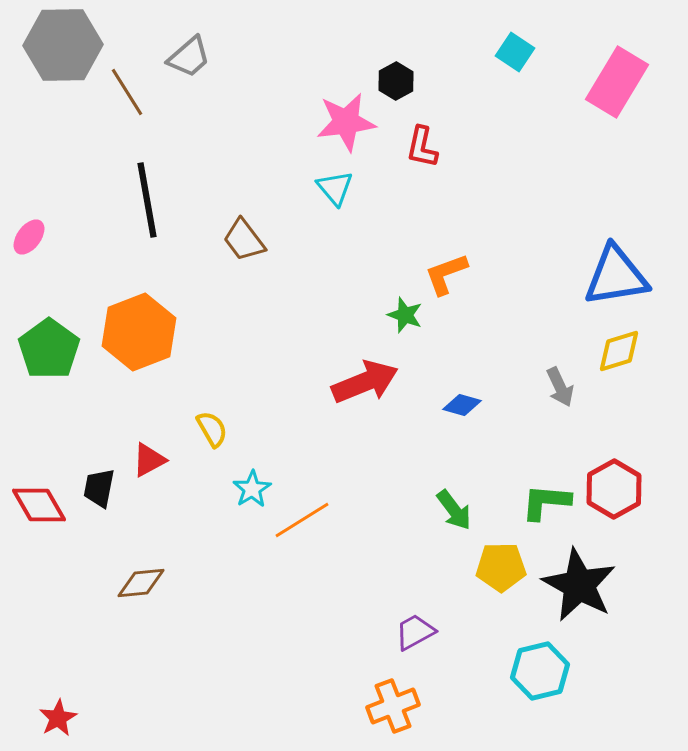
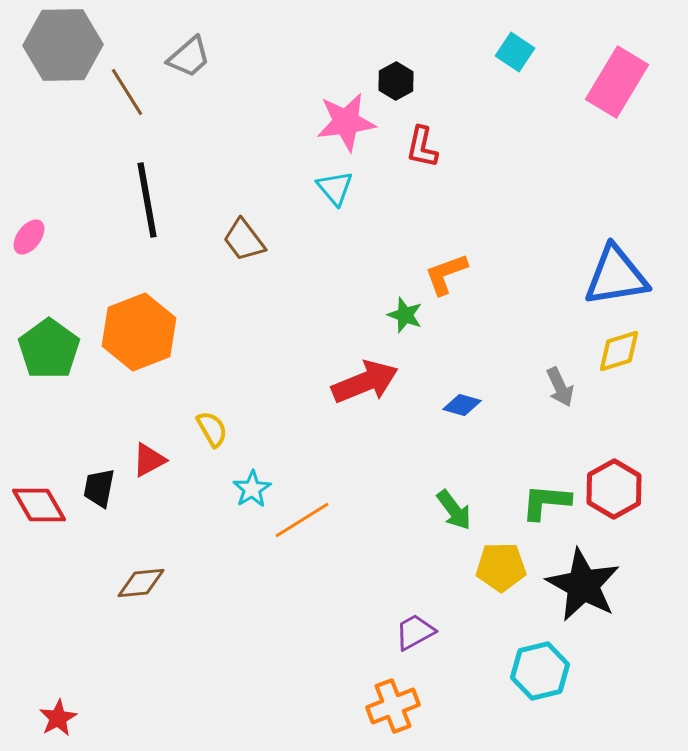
black star: moved 4 px right
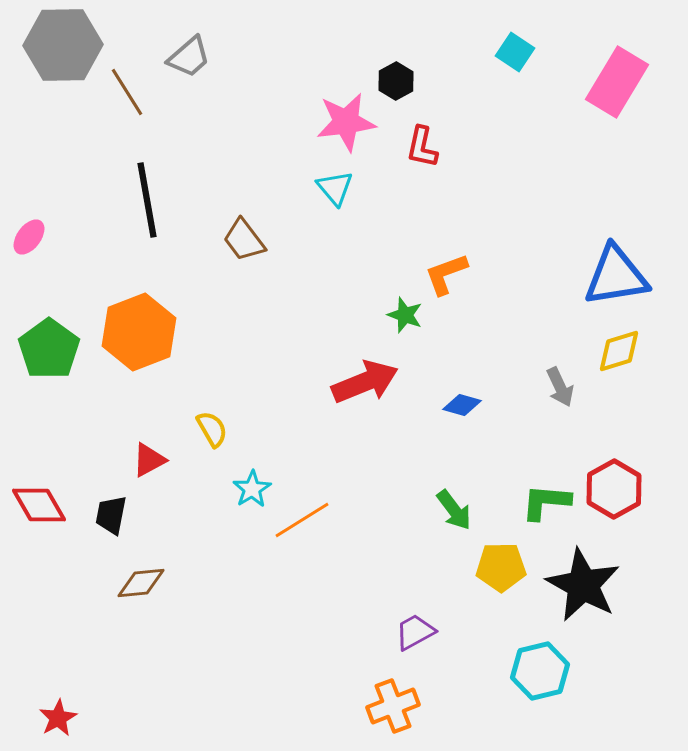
black trapezoid: moved 12 px right, 27 px down
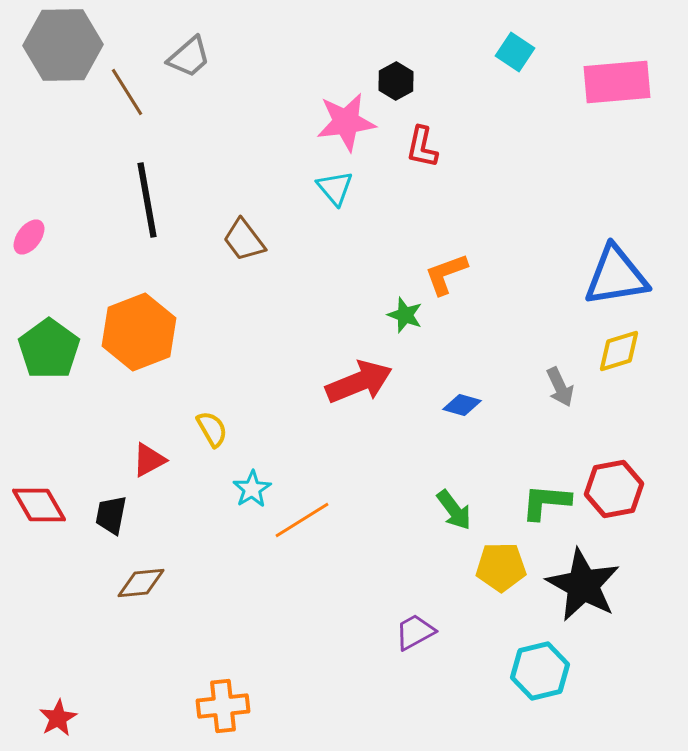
pink rectangle: rotated 54 degrees clockwise
red arrow: moved 6 px left
red hexagon: rotated 18 degrees clockwise
orange cross: moved 170 px left; rotated 15 degrees clockwise
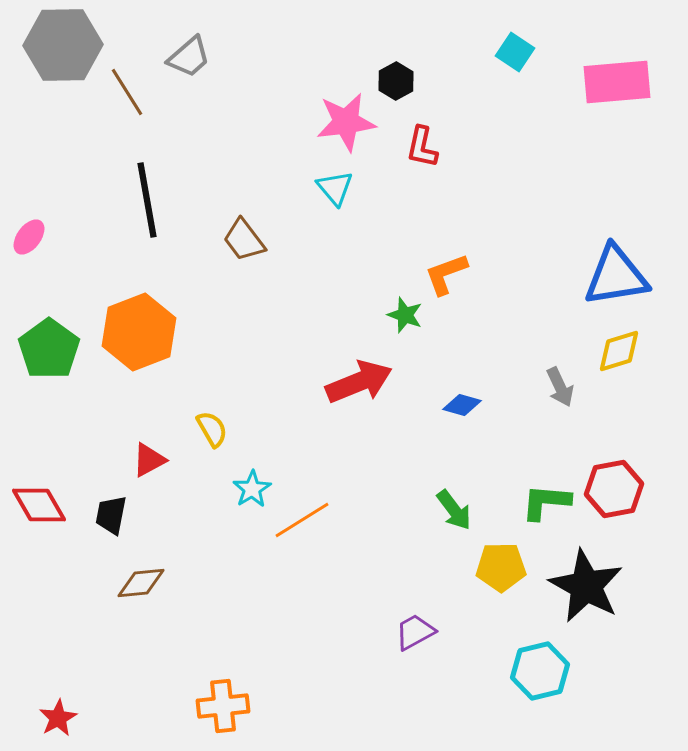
black star: moved 3 px right, 1 px down
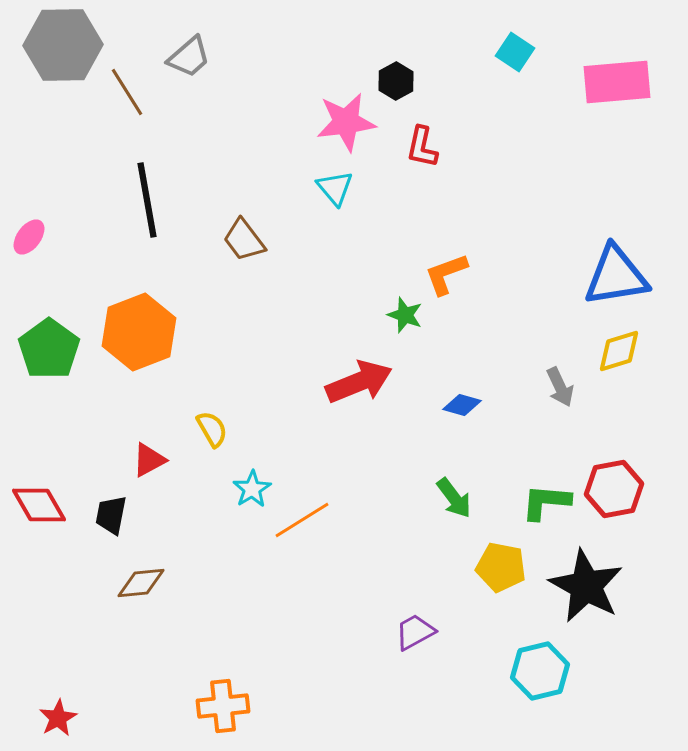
green arrow: moved 12 px up
yellow pentagon: rotated 12 degrees clockwise
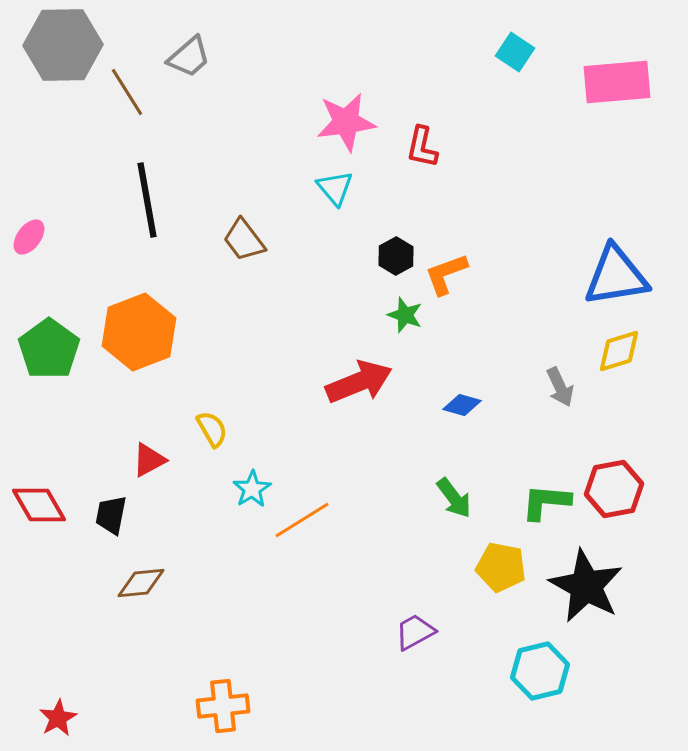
black hexagon: moved 175 px down
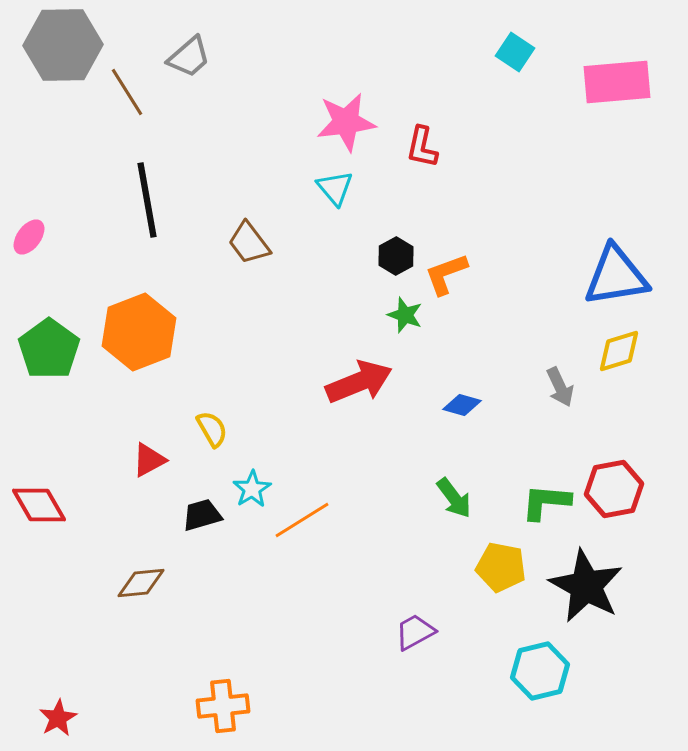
brown trapezoid: moved 5 px right, 3 px down
black trapezoid: moved 91 px right; rotated 63 degrees clockwise
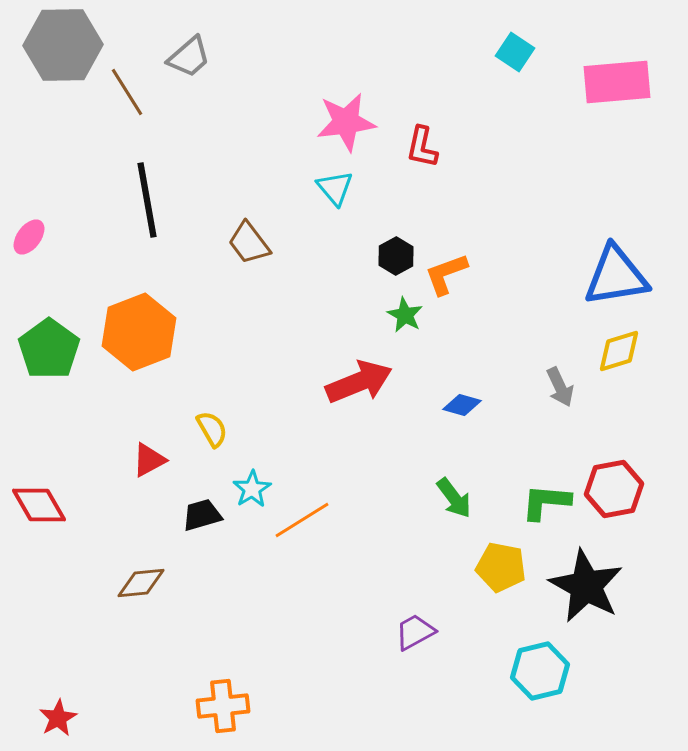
green star: rotated 9 degrees clockwise
